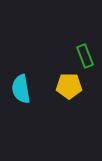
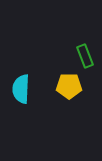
cyan semicircle: rotated 12 degrees clockwise
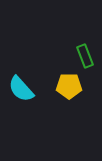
cyan semicircle: rotated 44 degrees counterclockwise
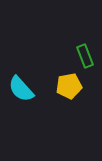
yellow pentagon: rotated 10 degrees counterclockwise
